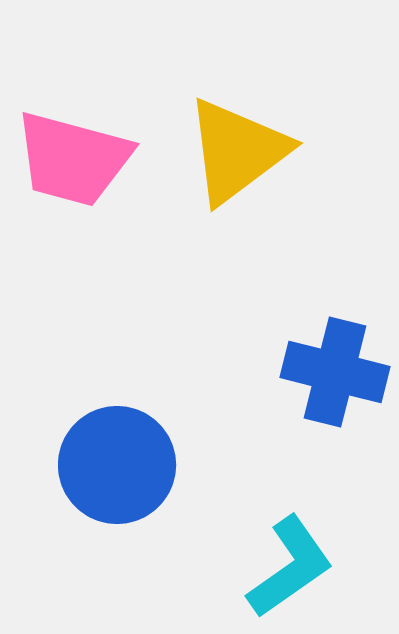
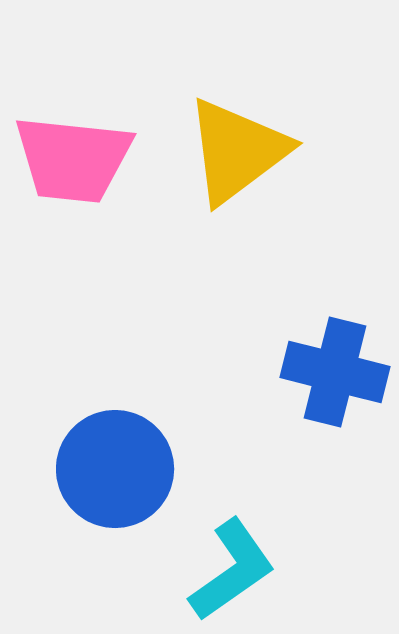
pink trapezoid: rotated 9 degrees counterclockwise
blue circle: moved 2 px left, 4 px down
cyan L-shape: moved 58 px left, 3 px down
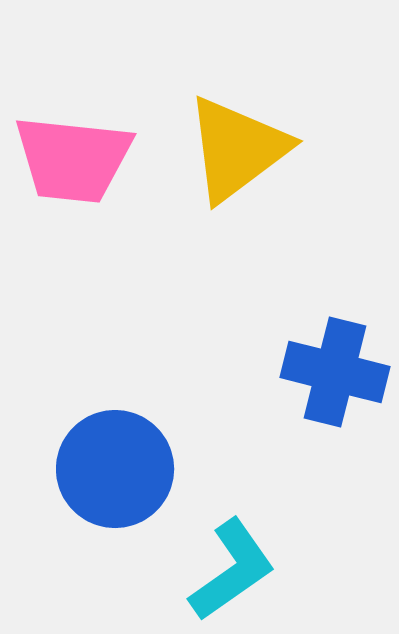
yellow triangle: moved 2 px up
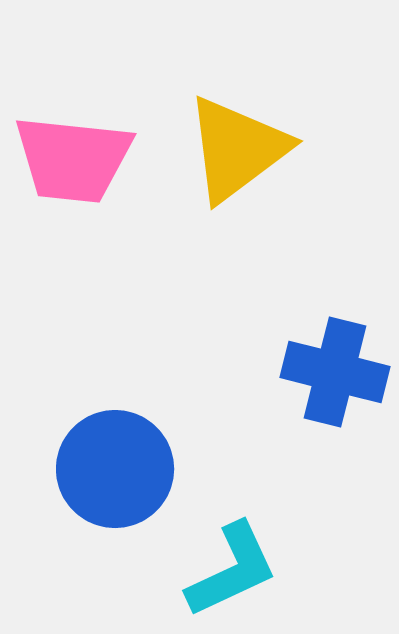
cyan L-shape: rotated 10 degrees clockwise
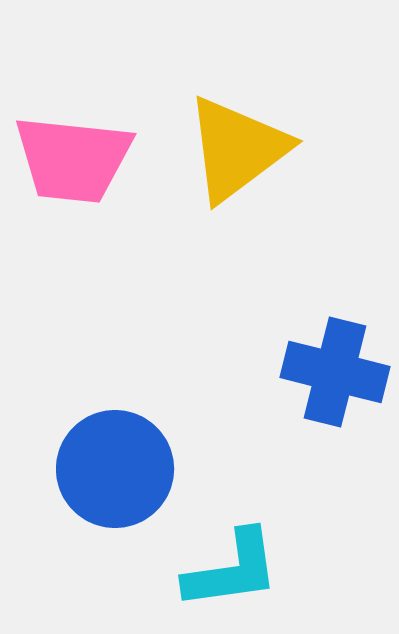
cyan L-shape: rotated 17 degrees clockwise
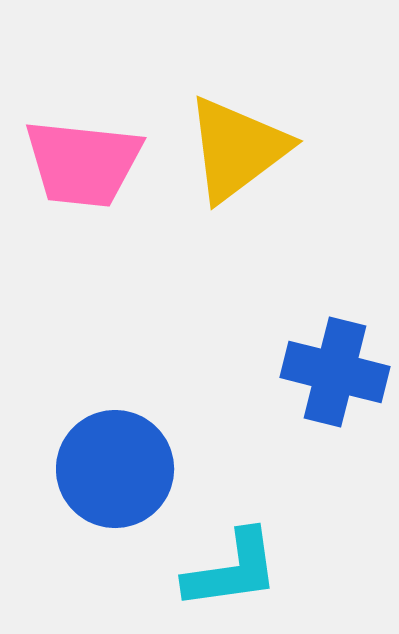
pink trapezoid: moved 10 px right, 4 px down
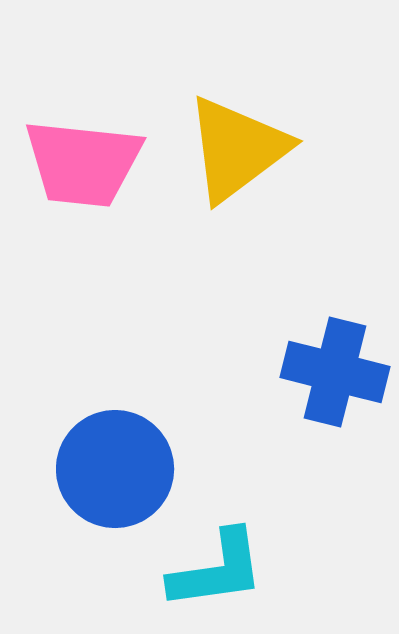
cyan L-shape: moved 15 px left
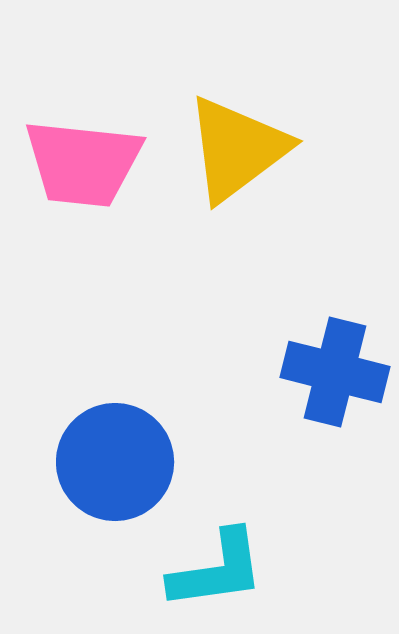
blue circle: moved 7 px up
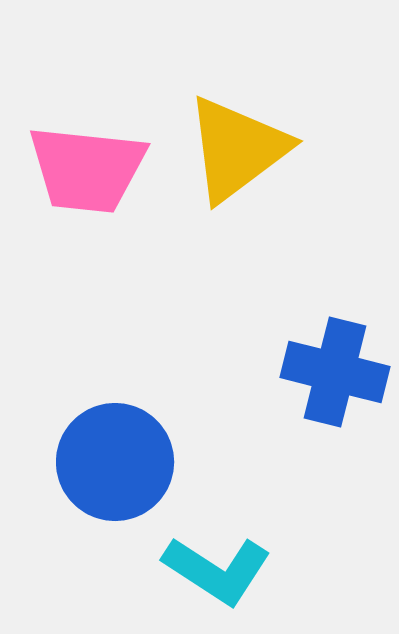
pink trapezoid: moved 4 px right, 6 px down
cyan L-shape: rotated 41 degrees clockwise
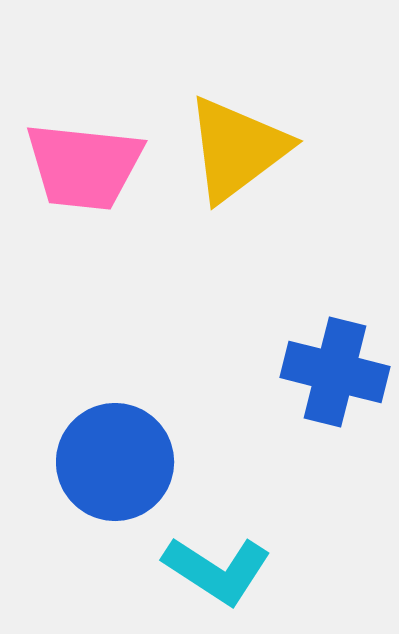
pink trapezoid: moved 3 px left, 3 px up
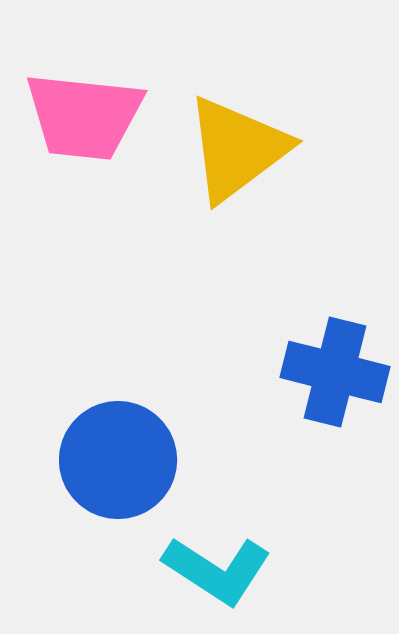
pink trapezoid: moved 50 px up
blue circle: moved 3 px right, 2 px up
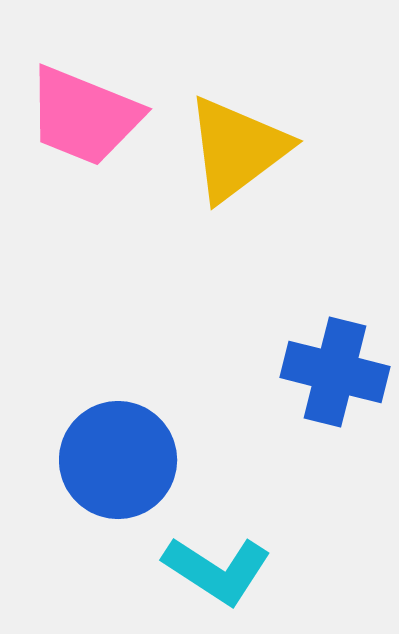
pink trapezoid: rotated 16 degrees clockwise
